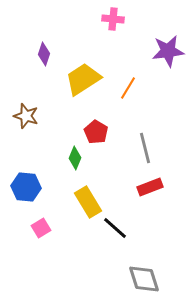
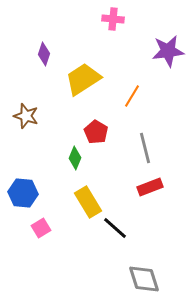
orange line: moved 4 px right, 8 px down
blue hexagon: moved 3 px left, 6 px down
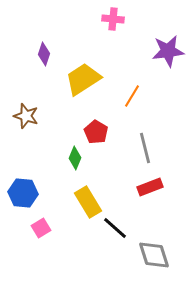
gray diamond: moved 10 px right, 24 px up
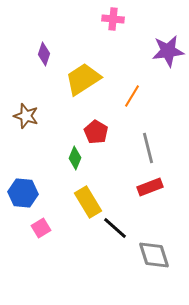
gray line: moved 3 px right
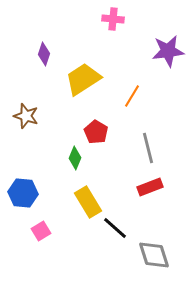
pink square: moved 3 px down
